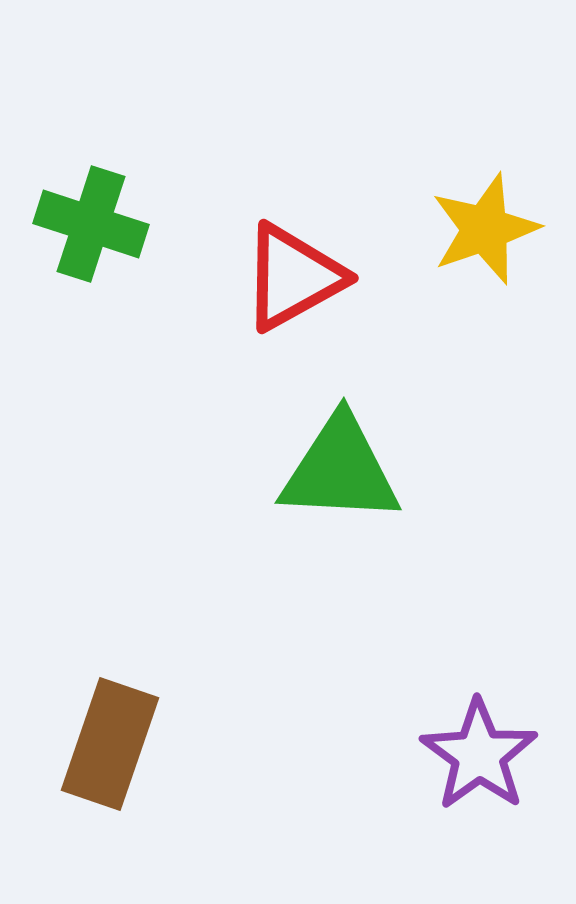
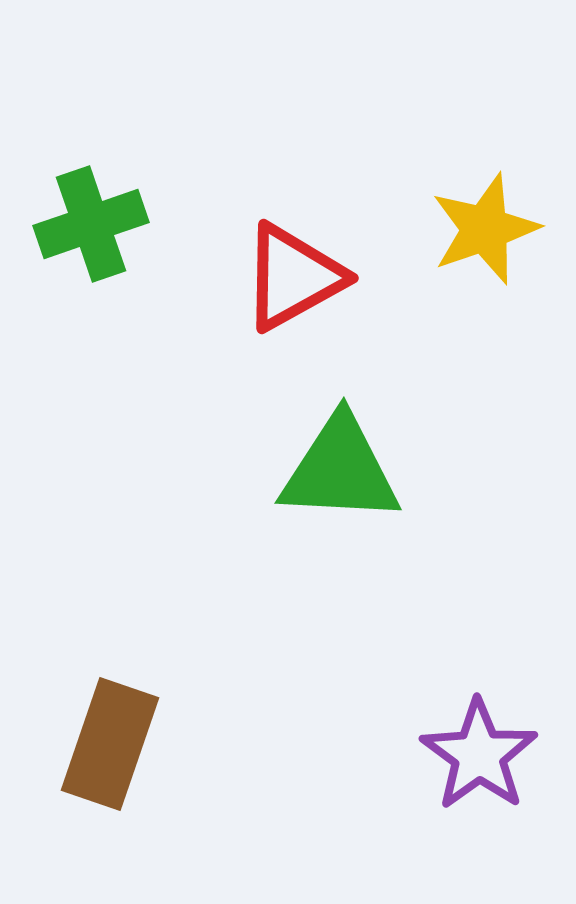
green cross: rotated 37 degrees counterclockwise
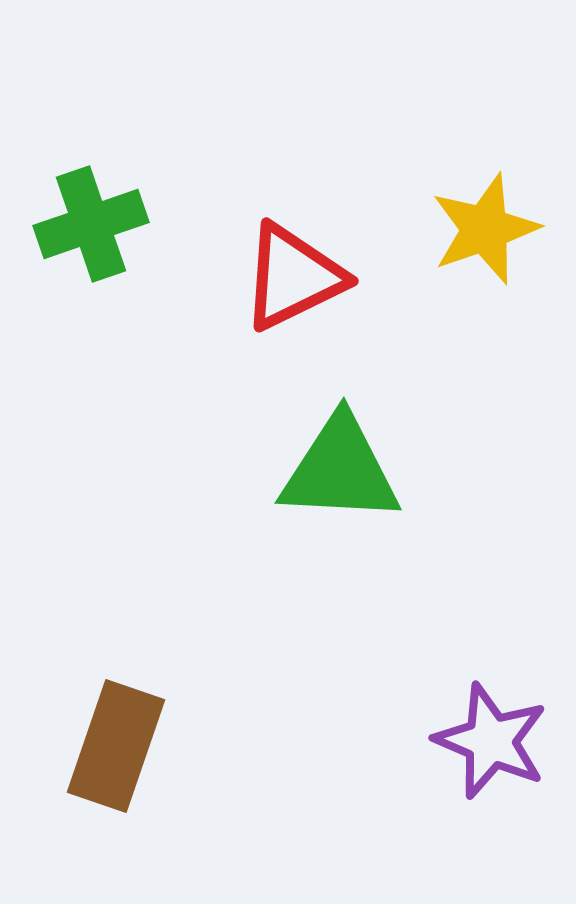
red triangle: rotated 3 degrees clockwise
brown rectangle: moved 6 px right, 2 px down
purple star: moved 12 px right, 14 px up; rotated 13 degrees counterclockwise
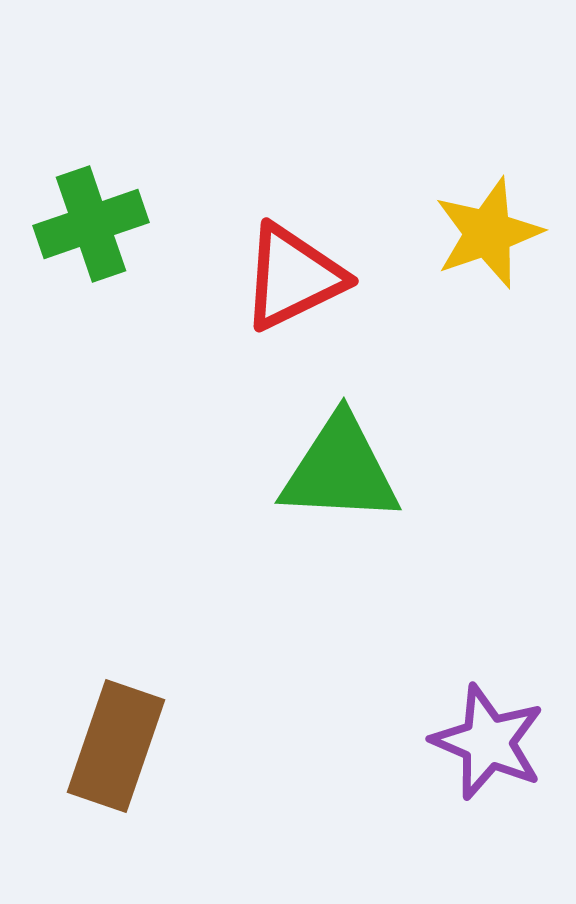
yellow star: moved 3 px right, 4 px down
purple star: moved 3 px left, 1 px down
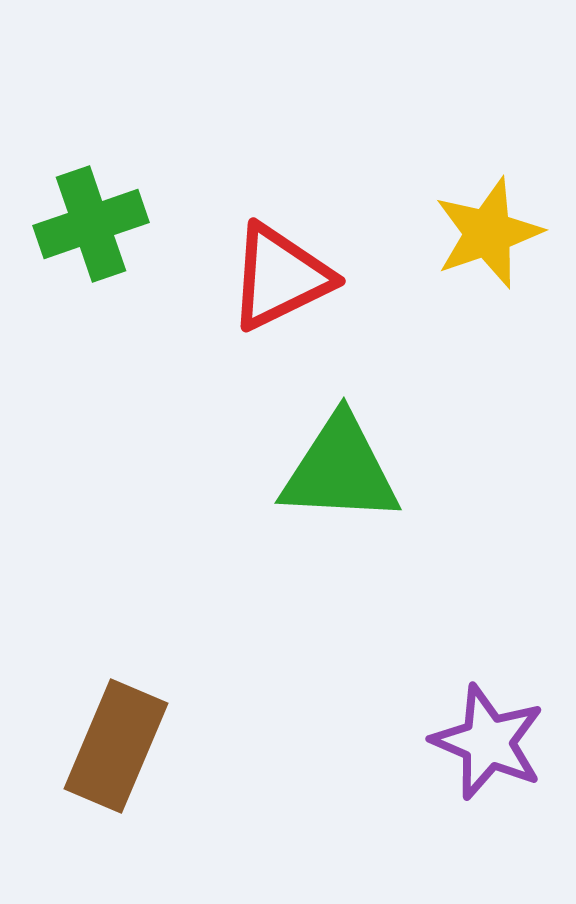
red triangle: moved 13 px left
brown rectangle: rotated 4 degrees clockwise
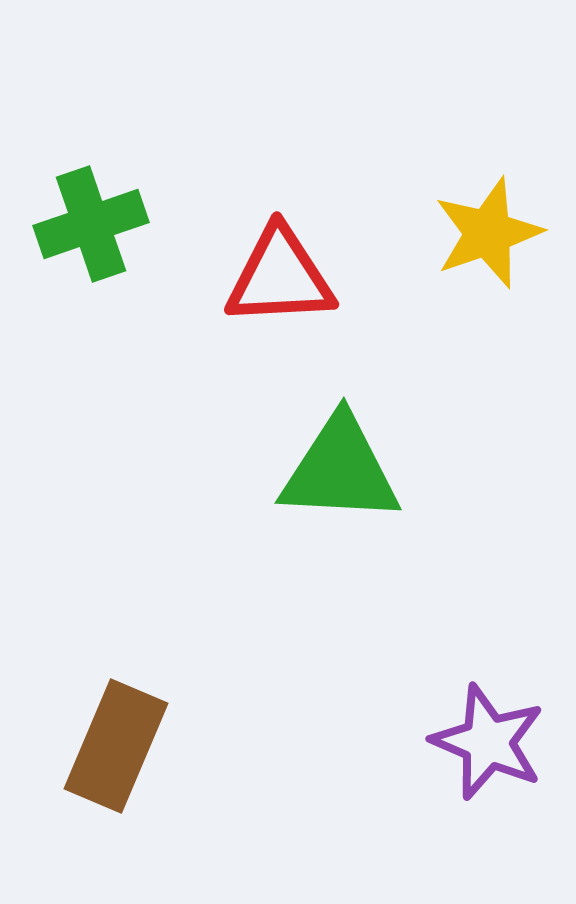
red triangle: rotated 23 degrees clockwise
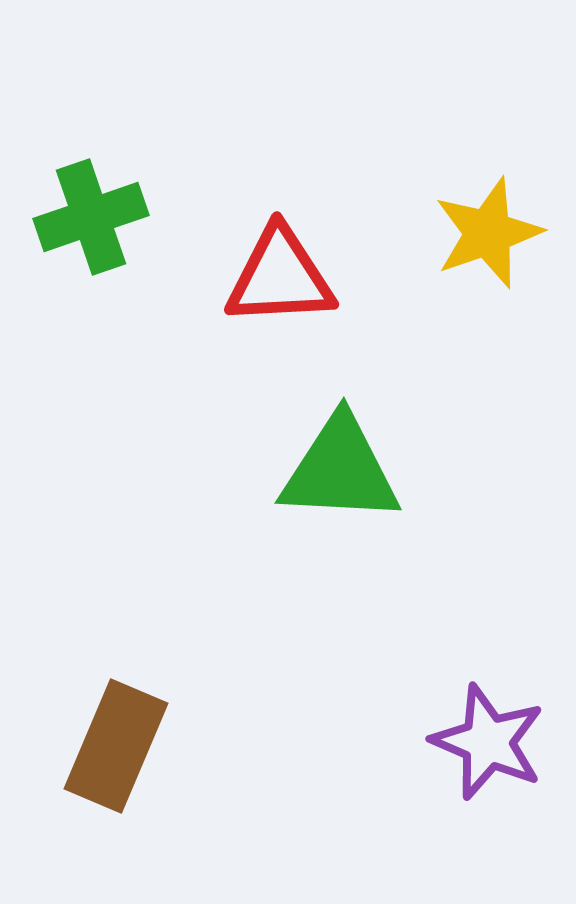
green cross: moved 7 px up
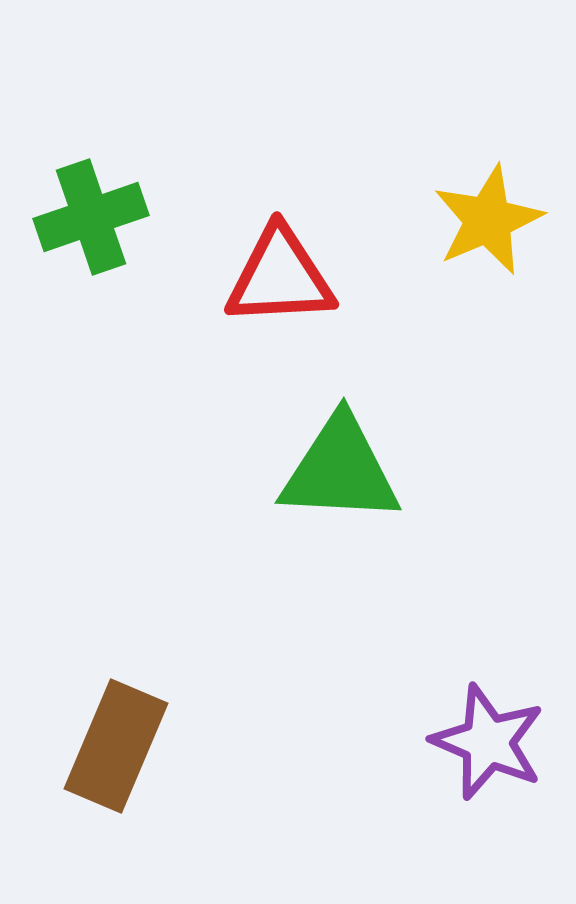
yellow star: moved 13 px up; rotated 4 degrees counterclockwise
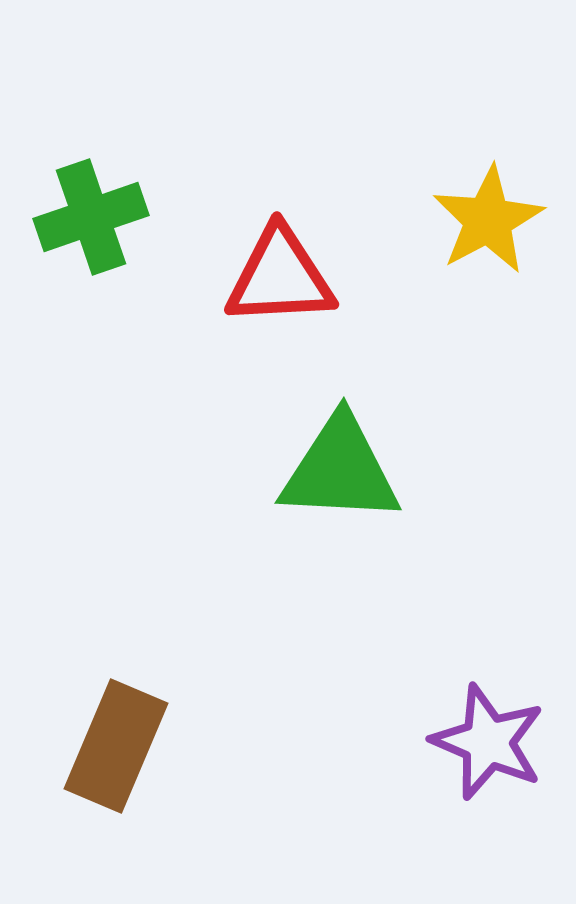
yellow star: rotated 5 degrees counterclockwise
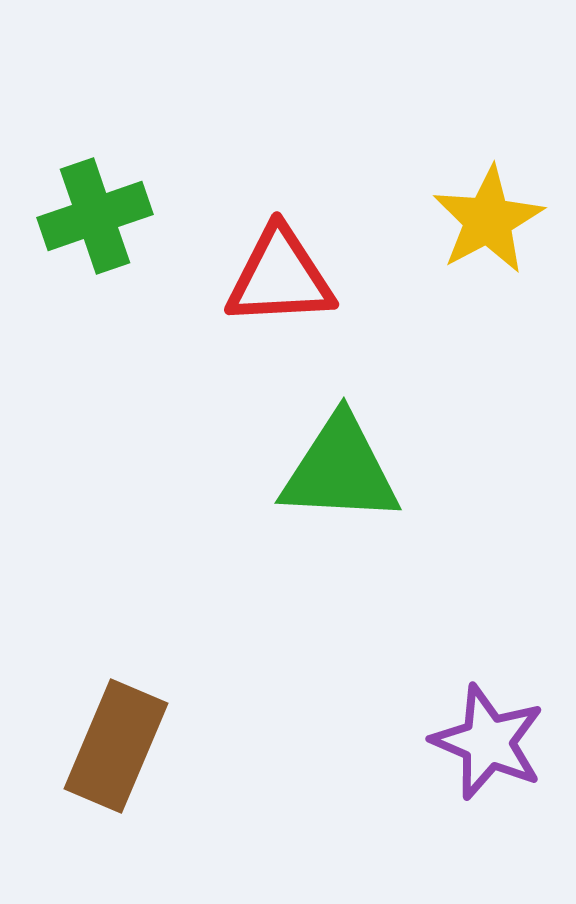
green cross: moved 4 px right, 1 px up
